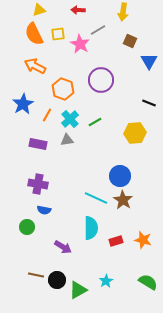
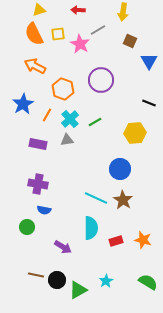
blue circle: moved 7 px up
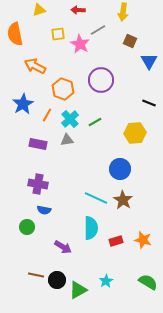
orange semicircle: moved 19 px left; rotated 15 degrees clockwise
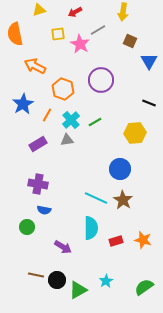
red arrow: moved 3 px left, 2 px down; rotated 32 degrees counterclockwise
cyan cross: moved 1 px right, 1 px down
purple rectangle: rotated 42 degrees counterclockwise
green semicircle: moved 4 px left, 5 px down; rotated 66 degrees counterclockwise
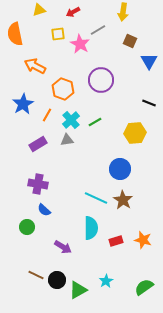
red arrow: moved 2 px left
blue semicircle: rotated 32 degrees clockwise
brown line: rotated 14 degrees clockwise
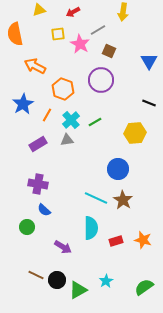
brown square: moved 21 px left, 10 px down
blue circle: moved 2 px left
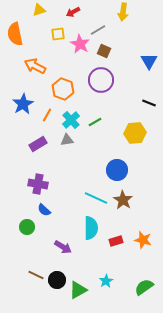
brown square: moved 5 px left
blue circle: moved 1 px left, 1 px down
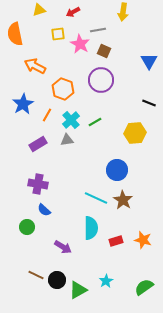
gray line: rotated 21 degrees clockwise
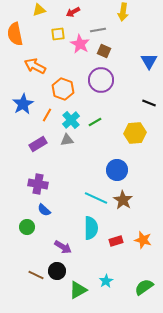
black circle: moved 9 px up
